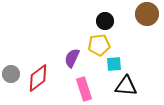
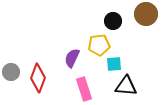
brown circle: moved 1 px left
black circle: moved 8 px right
gray circle: moved 2 px up
red diamond: rotated 32 degrees counterclockwise
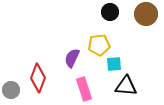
black circle: moved 3 px left, 9 px up
gray circle: moved 18 px down
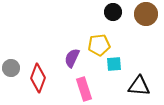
black circle: moved 3 px right
black triangle: moved 13 px right
gray circle: moved 22 px up
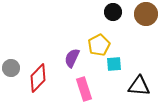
yellow pentagon: rotated 20 degrees counterclockwise
red diamond: rotated 24 degrees clockwise
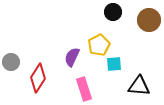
brown circle: moved 3 px right, 6 px down
purple semicircle: moved 1 px up
gray circle: moved 6 px up
red diamond: rotated 12 degrees counterclockwise
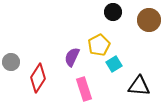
cyan square: rotated 28 degrees counterclockwise
